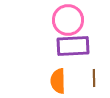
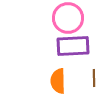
pink circle: moved 2 px up
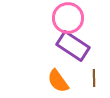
purple rectangle: rotated 36 degrees clockwise
orange semicircle: rotated 35 degrees counterclockwise
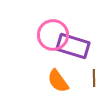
pink circle: moved 15 px left, 17 px down
purple rectangle: rotated 16 degrees counterclockwise
